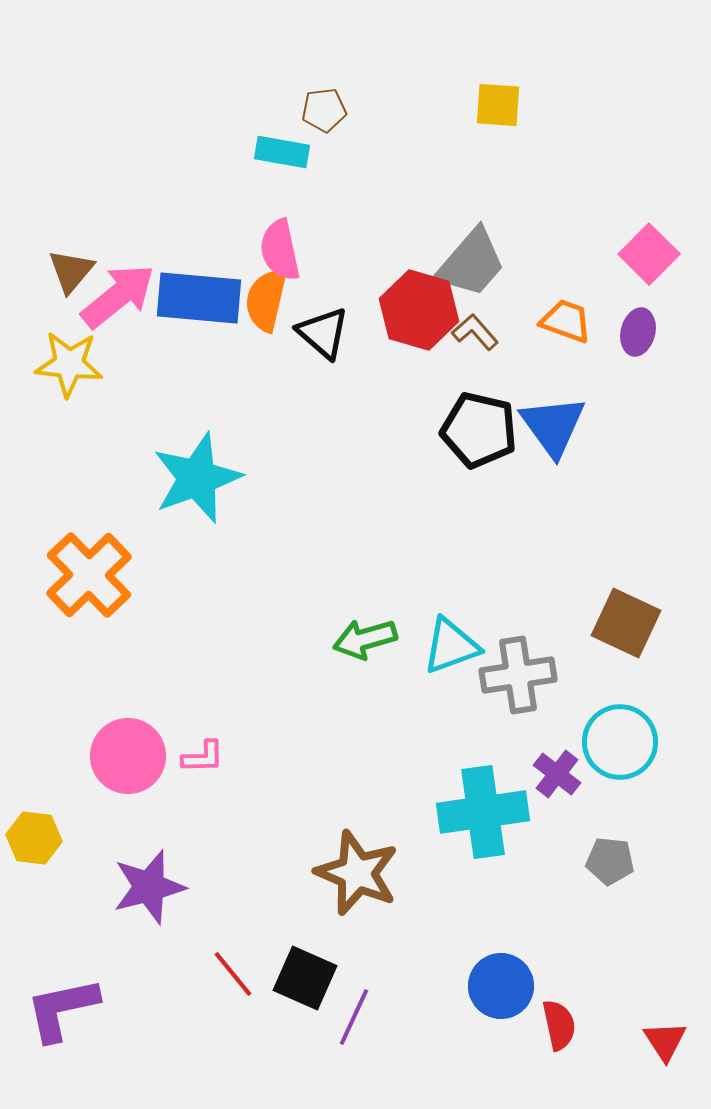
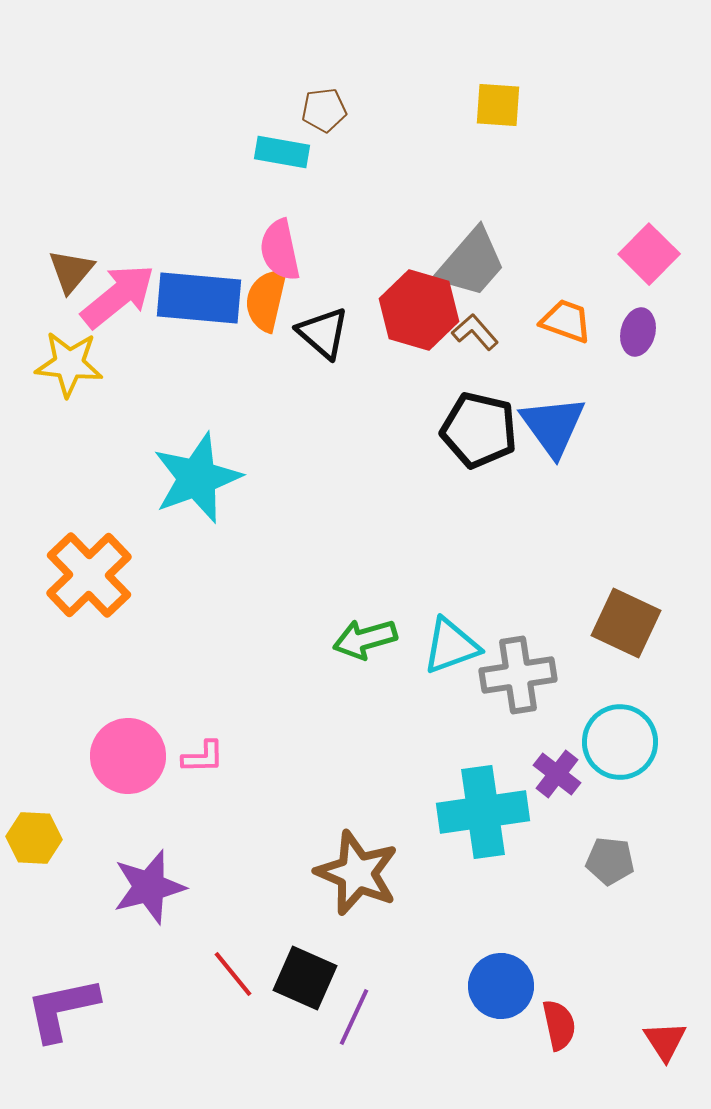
yellow hexagon: rotated 4 degrees counterclockwise
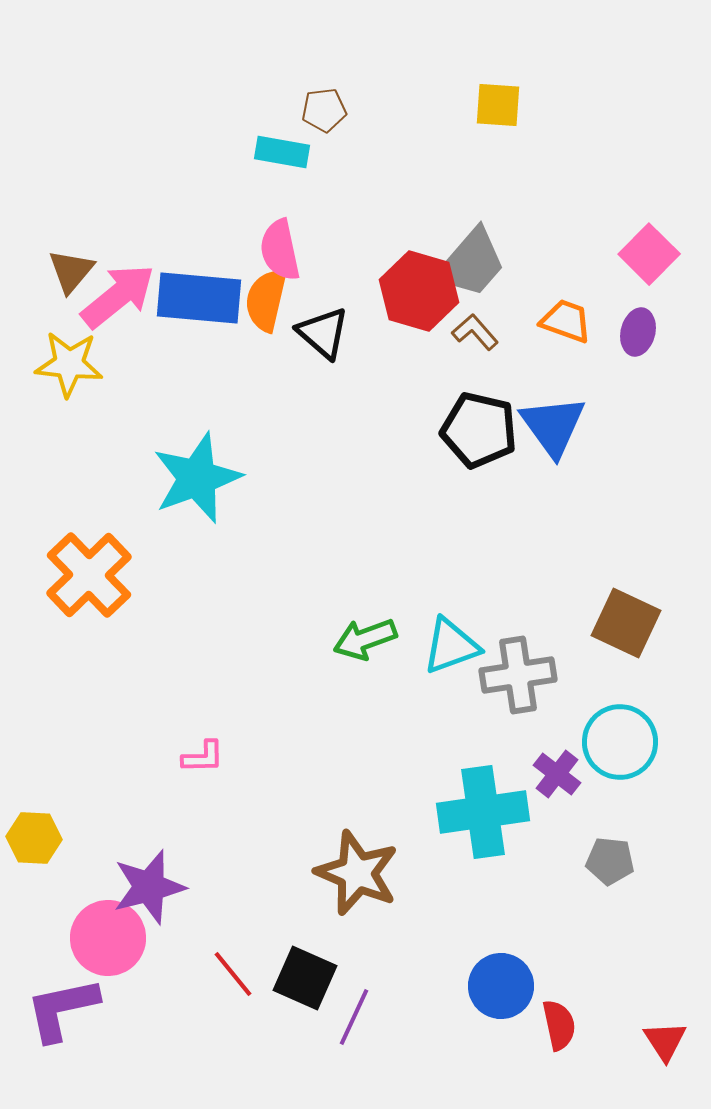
red hexagon: moved 19 px up
green arrow: rotated 4 degrees counterclockwise
pink circle: moved 20 px left, 182 px down
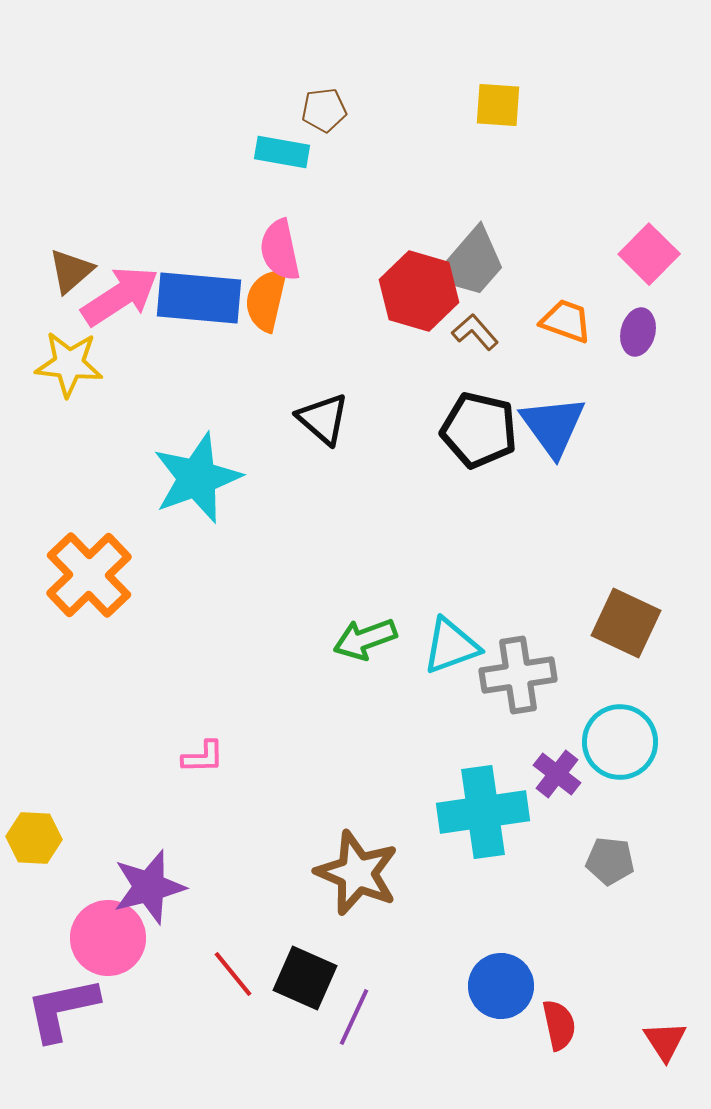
brown triangle: rotated 9 degrees clockwise
pink arrow: moved 2 px right; rotated 6 degrees clockwise
black triangle: moved 86 px down
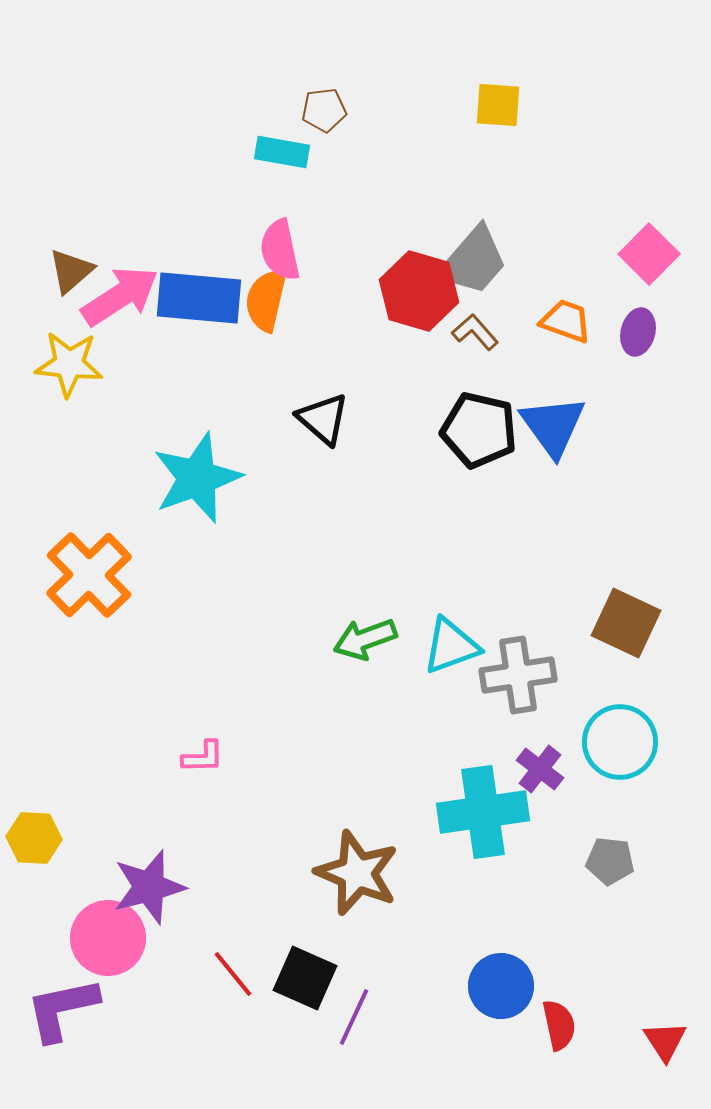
gray trapezoid: moved 2 px right, 2 px up
purple cross: moved 17 px left, 5 px up
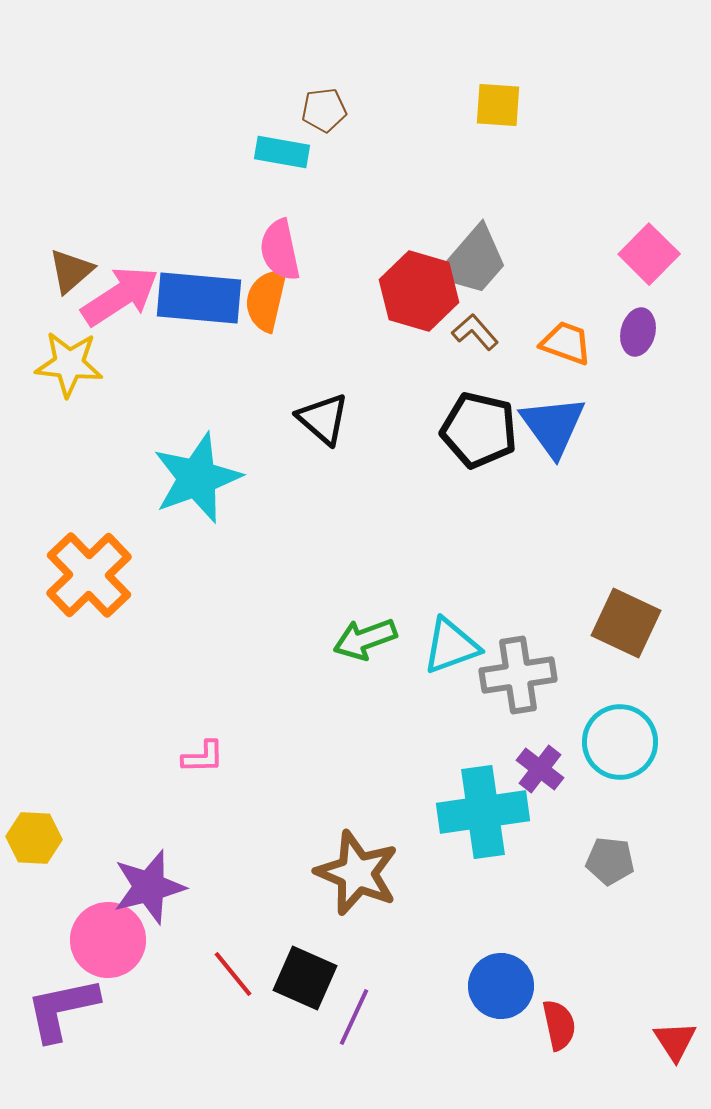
orange trapezoid: moved 22 px down
pink circle: moved 2 px down
red triangle: moved 10 px right
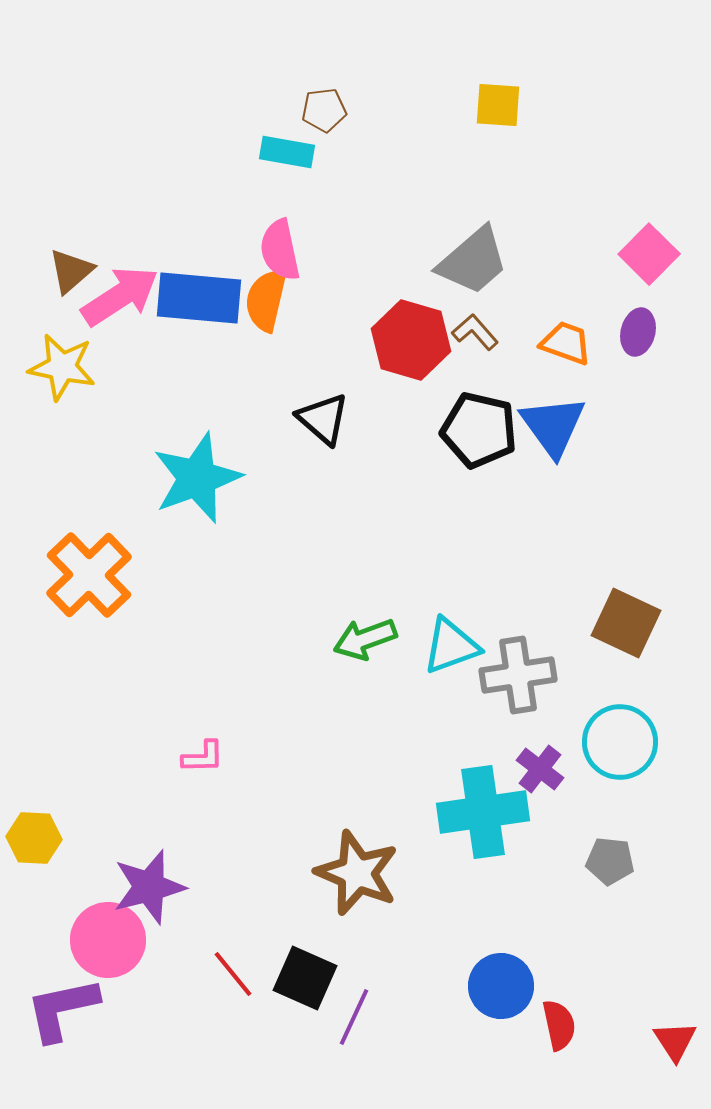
cyan rectangle: moved 5 px right
gray trapezoid: rotated 8 degrees clockwise
red hexagon: moved 8 px left, 49 px down
yellow star: moved 7 px left, 3 px down; rotated 6 degrees clockwise
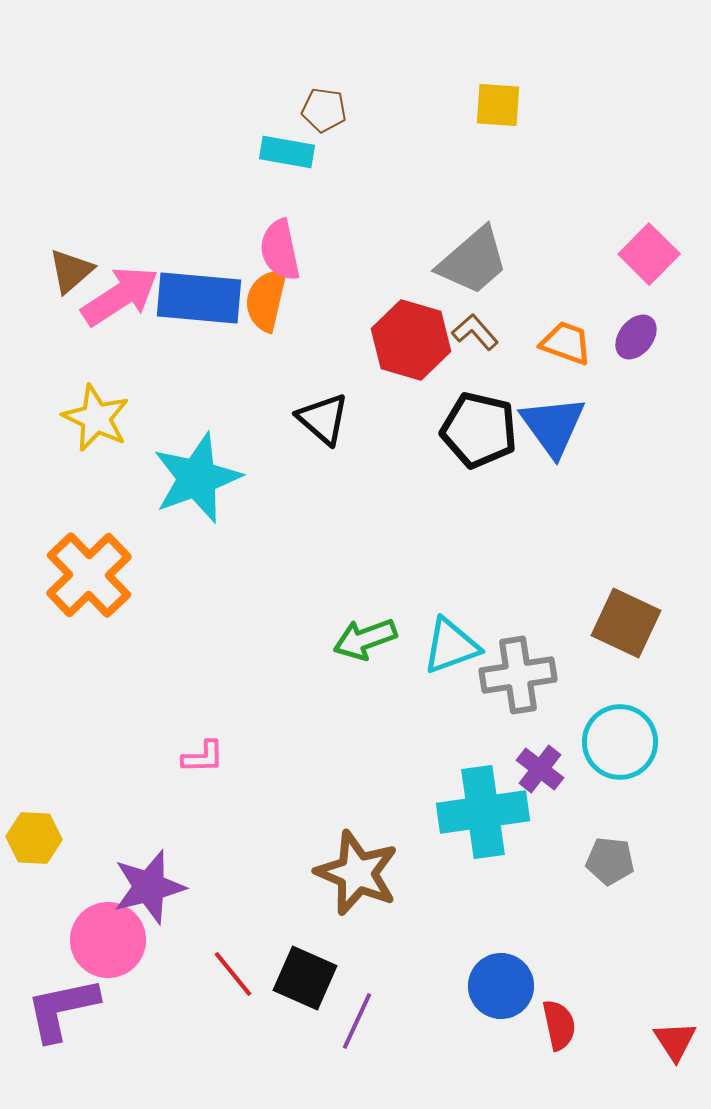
brown pentagon: rotated 15 degrees clockwise
purple ellipse: moved 2 px left, 5 px down; rotated 24 degrees clockwise
yellow star: moved 34 px right, 51 px down; rotated 14 degrees clockwise
purple line: moved 3 px right, 4 px down
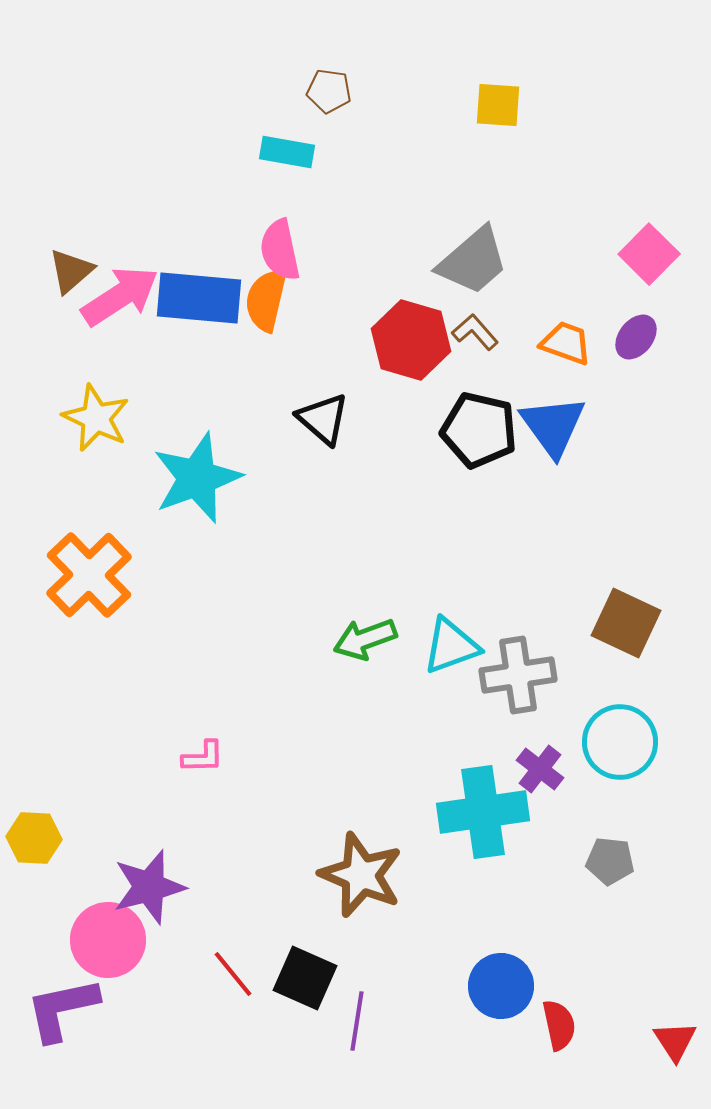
brown pentagon: moved 5 px right, 19 px up
brown star: moved 4 px right, 2 px down
purple line: rotated 16 degrees counterclockwise
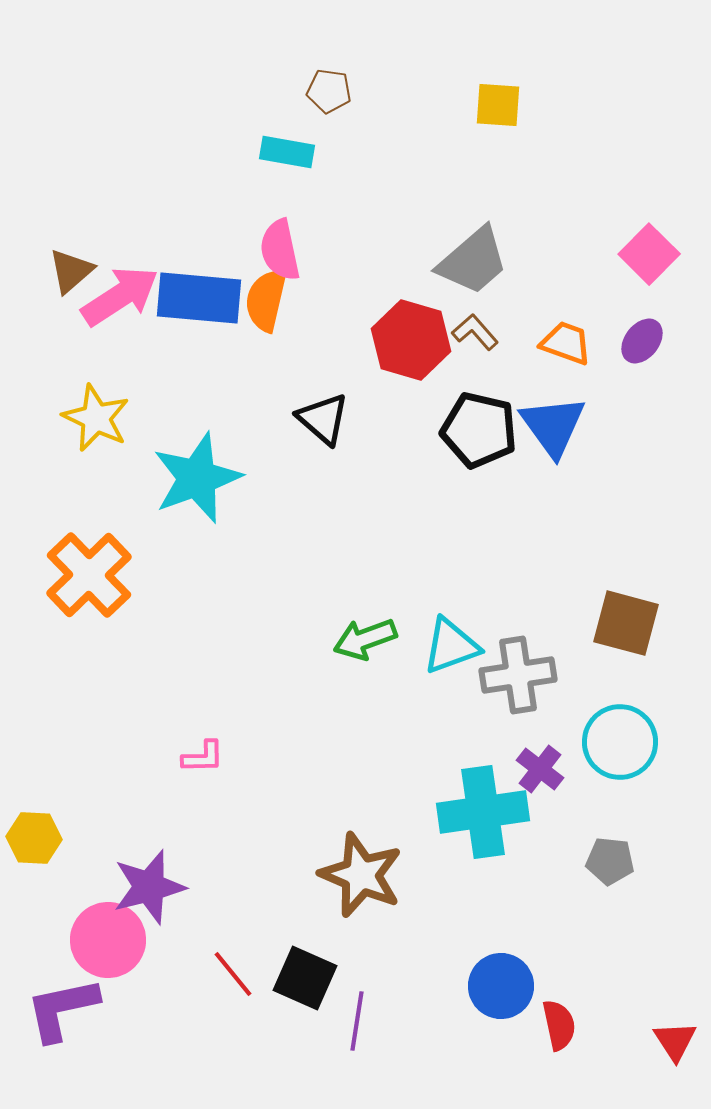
purple ellipse: moved 6 px right, 4 px down
brown square: rotated 10 degrees counterclockwise
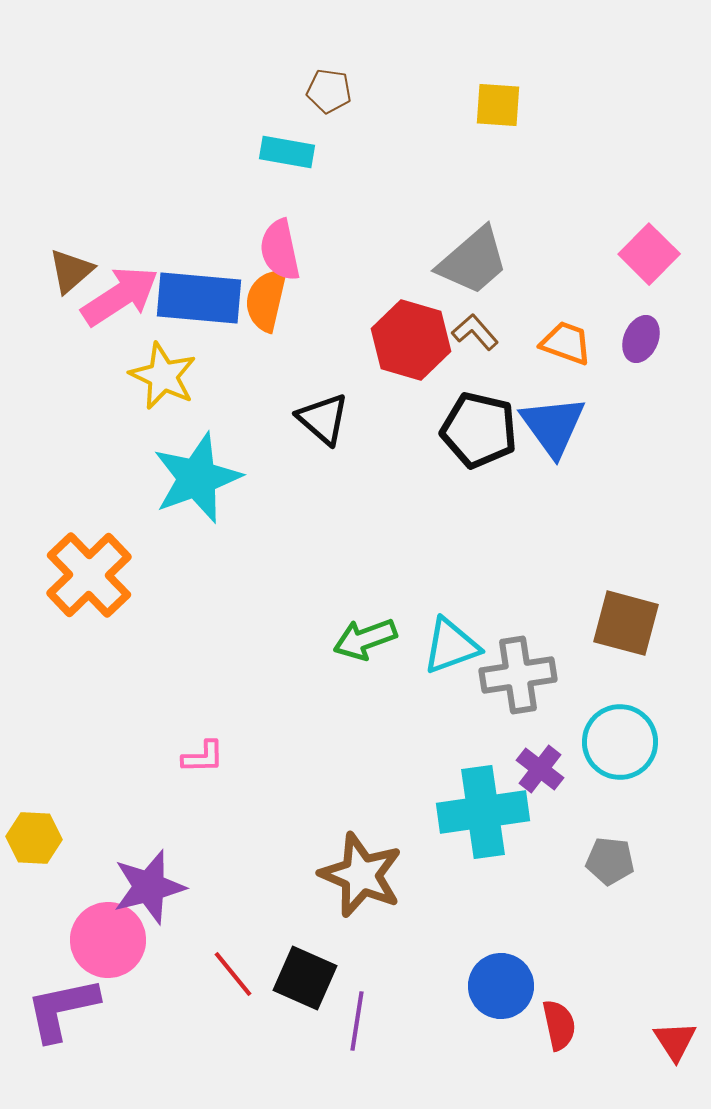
purple ellipse: moved 1 px left, 2 px up; rotated 15 degrees counterclockwise
yellow star: moved 67 px right, 42 px up
